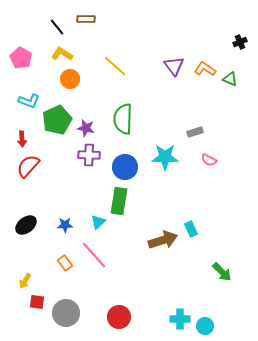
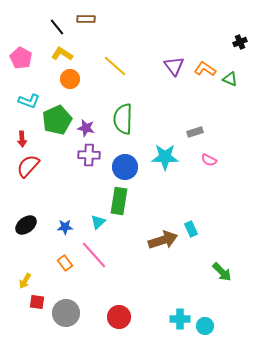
blue star: moved 2 px down
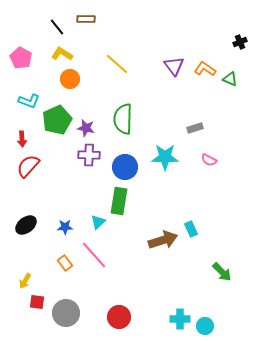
yellow line: moved 2 px right, 2 px up
gray rectangle: moved 4 px up
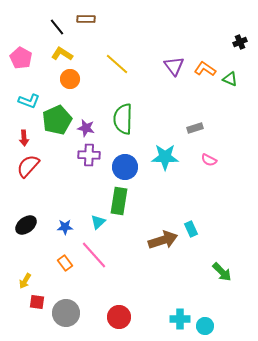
red arrow: moved 2 px right, 1 px up
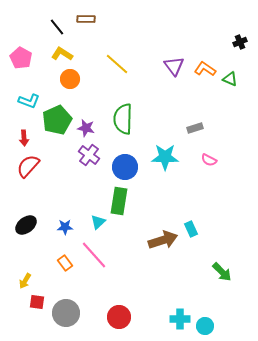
purple cross: rotated 35 degrees clockwise
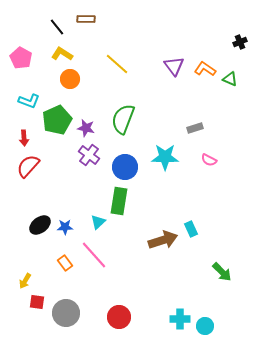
green semicircle: rotated 20 degrees clockwise
black ellipse: moved 14 px right
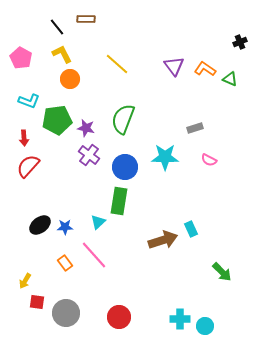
yellow L-shape: rotated 30 degrees clockwise
green pentagon: rotated 16 degrees clockwise
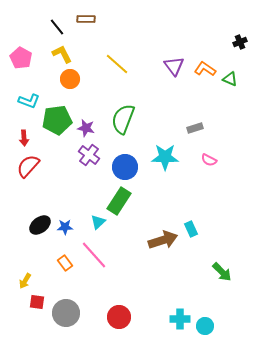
green rectangle: rotated 24 degrees clockwise
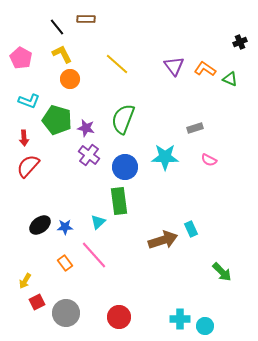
green pentagon: rotated 24 degrees clockwise
green rectangle: rotated 40 degrees counterclockwise
red square: rotated 35 degrees counterclockwise
